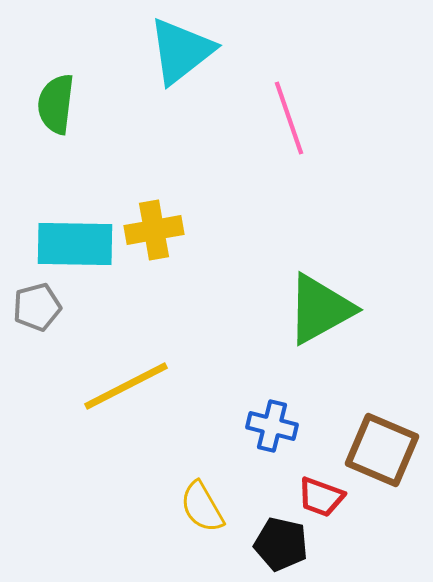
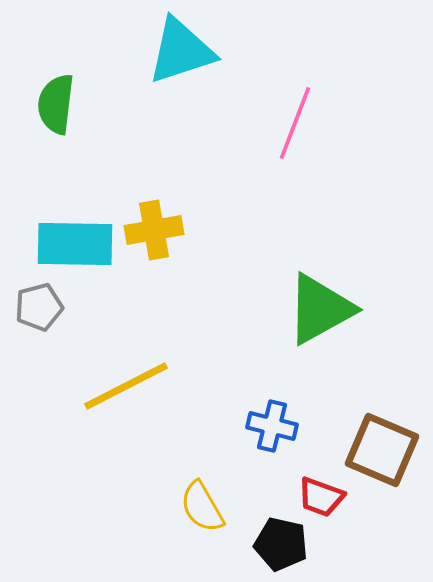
cyan triangle: rotated 20 degrees clockwise
pink line: moved 6 px right, 5 px down; rotated 40 degrees clockwise
gray pentagon: moved 2 px right
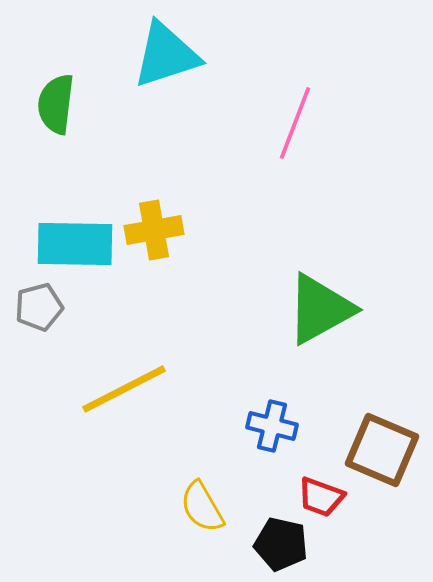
cyan triangle: moved 15 px left, 4 px down
yellow line: moved 2 px left, 3 px down
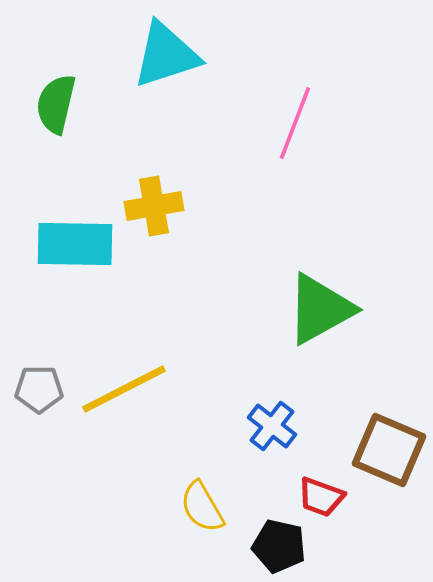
green semicircle: rotated 6 degrees clockwise
yellow cross: moved 24 px up
gray pentagon: moved 82 px down; rotated 15 degrees clockwise
blue cross: rotated 24 degrees clockwise
brown square: moved 7 px right
black pentagon: moved 2 px left, 2 px down
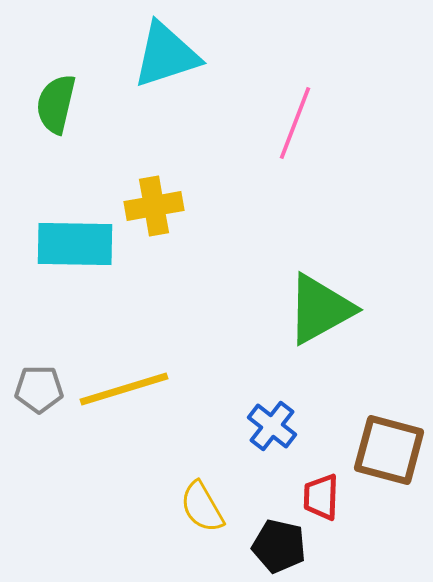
yellow line: rotated 10 degrees clockwise
brown square: rotated 8 degrees counterclockwise
red trapezoid: rotated 72 degrees clockwise
